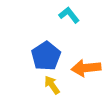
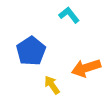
blue pentagon: moved 15 px left, 5 px up
orange arrow: rotated 12 degrees counterclockwise
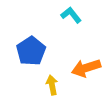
cyan L-shape: moved 2 px right
yellow arrow: rotated 24 degrees clockwise
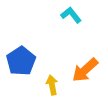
blue pentagon: moved 10 px left, 10 px down
orange arrow: moved 1 px left, 2 px down; rotated 24 degrees counterclockwise
